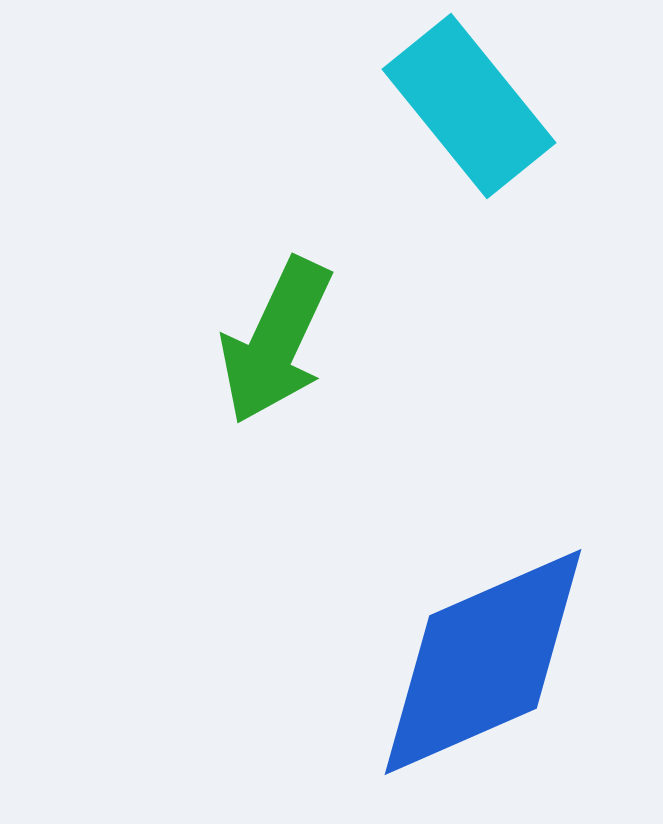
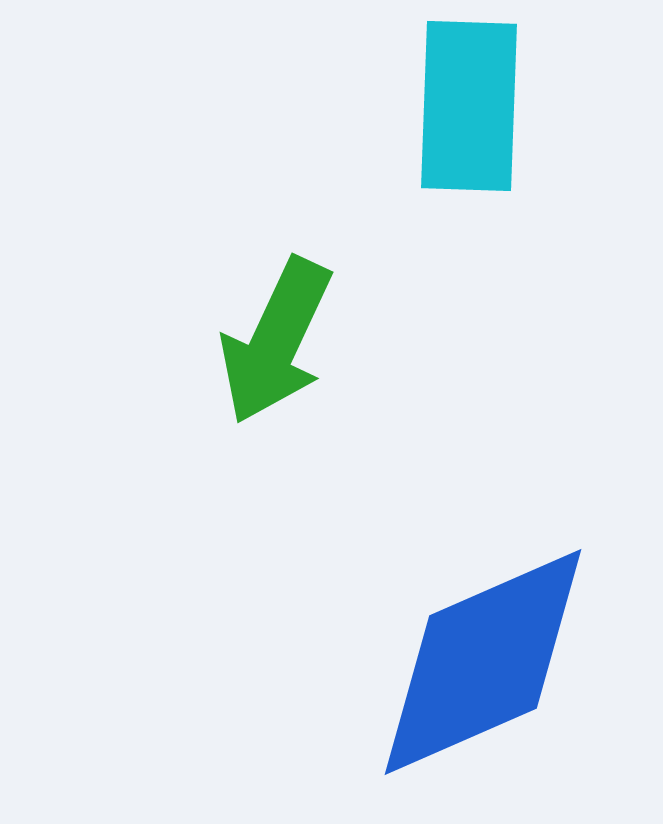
cyan rectangle: rotated 41 degrees clockwise
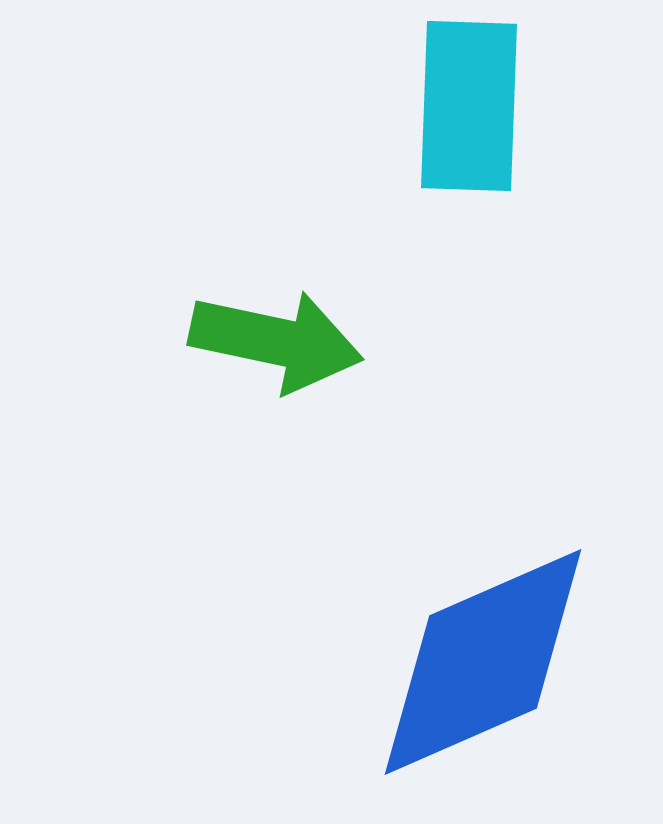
green arrow: rotated 103 degrees counterclockwise
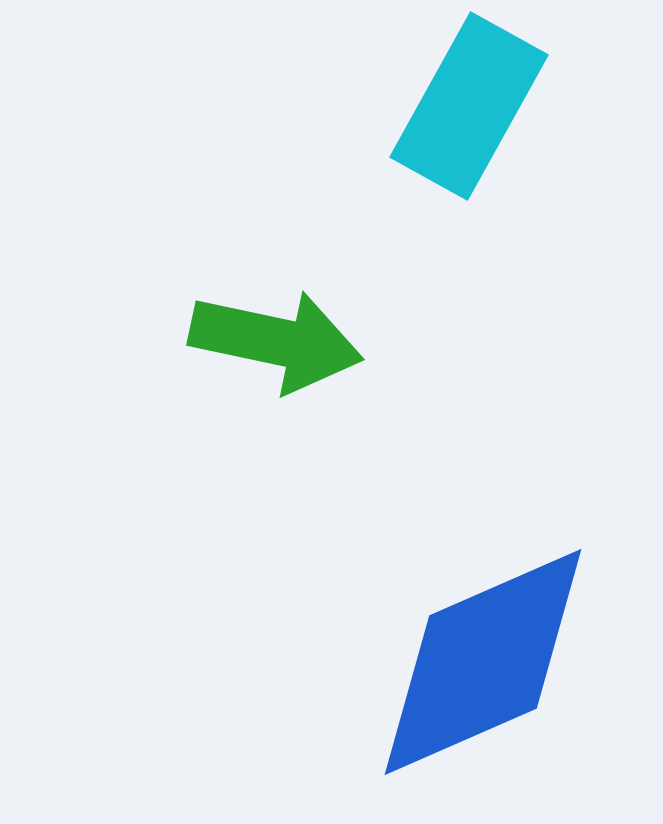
cyan rectangle: rotated 27 degrees clockwise
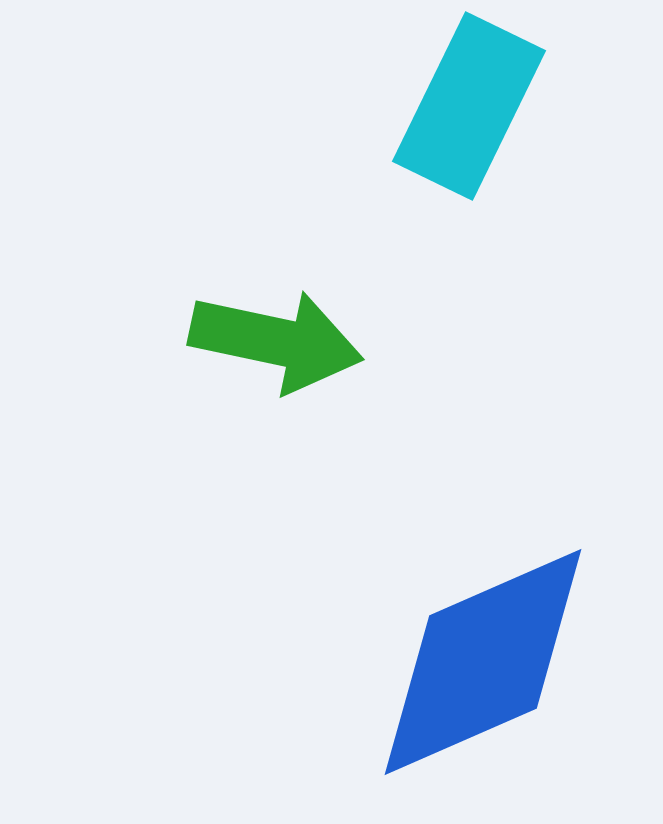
cyan rectangle: rotated 3 degrees counterclockwise
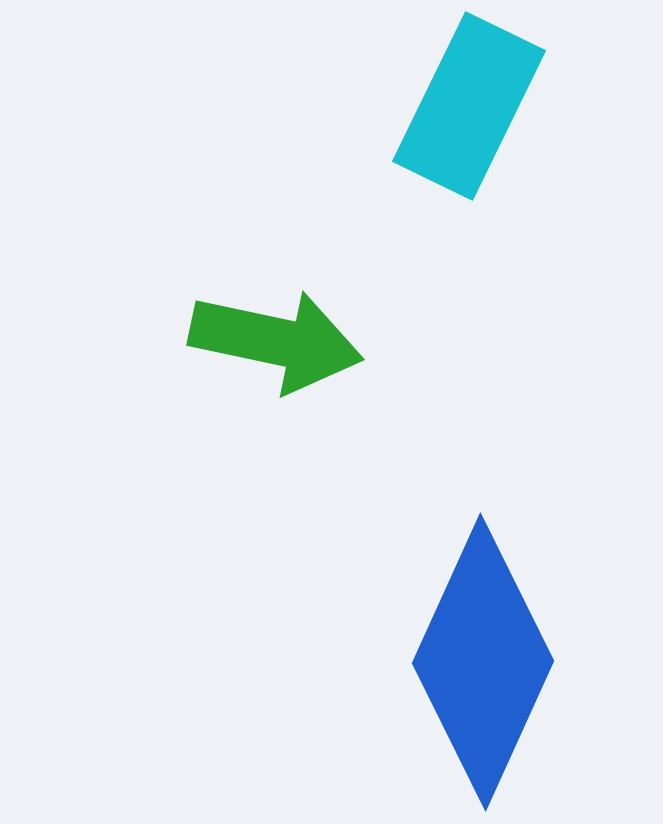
blue diamond: rotated 42 degrees counterclockwise
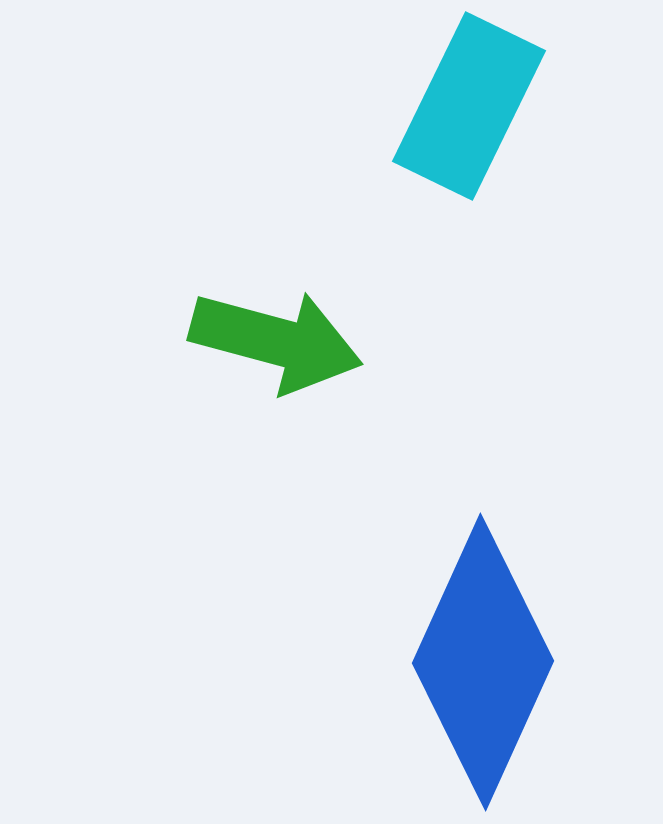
green arrow: rotated 3 degrees clockwise
